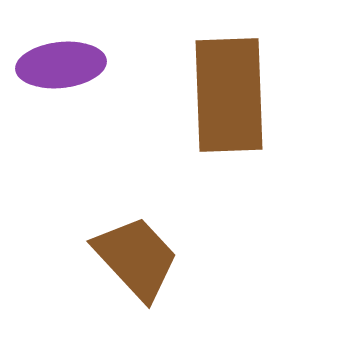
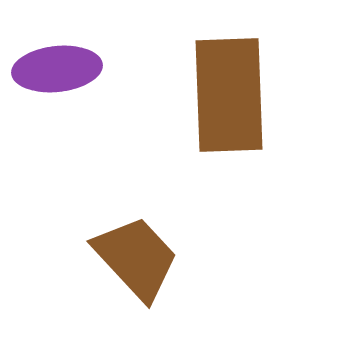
purple ellipse: moved 4 px left, 4 px down
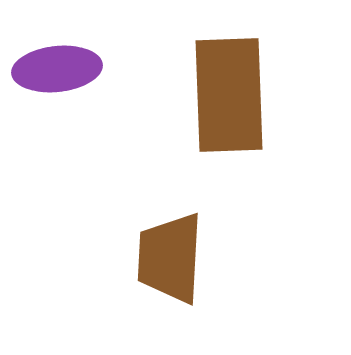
brown trapezoid: moved 34 px right; rotated 134 degrees counterclockwise
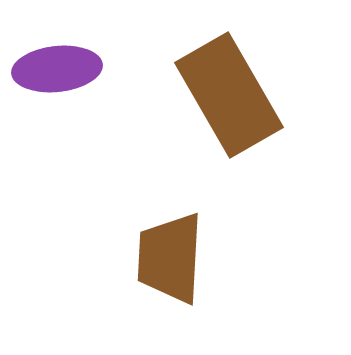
brown rectangle: rotated 28 degrees counterclockwise
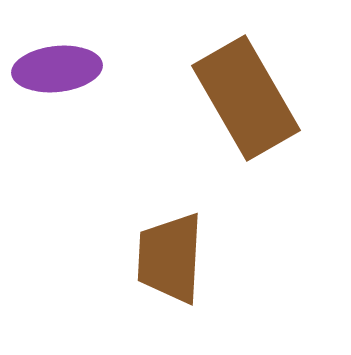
brown rectangle: moved 17 px right, 3 px down
